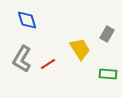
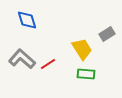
gray rectangle: rotated 28 degrees clockwise
yellow trapezoid: moved 2 px right
gray L-shape: rotated 100 degrees clockwise
green rectangle: moved 22 px left
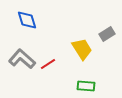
green rectangle: moved 12 px down
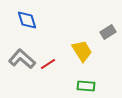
gray rectangle: moved 1 px right, 2 px up
yellow trapezoid: moved 2 px down
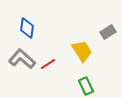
blue diamond: moved 8 px down; rotated 25 degrees clockwise
green rectangle: rotated 60 degrees clockwise
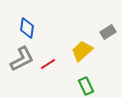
yellow trapezoid: rotated 100 degrees counterclockwise
gray L-shape: rotated 112 degrees clockwise
